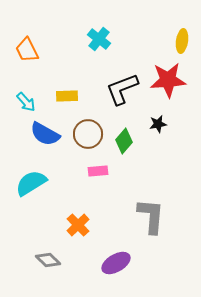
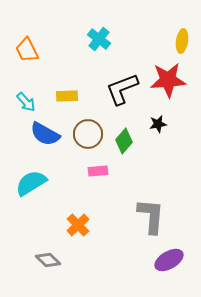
purple ellipse: moved 53 px right, 3 px up
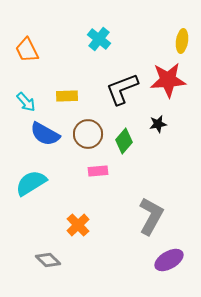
gray L-shape: rotated 24 degrees clockwise
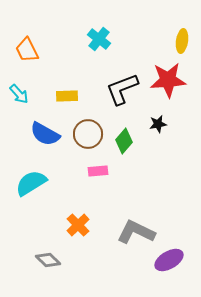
cyan arrow: moved 7 px left, 8 px up
gray L-shape: moved 15 px left, 16 px down; rotated 93 degrees counterclockwise
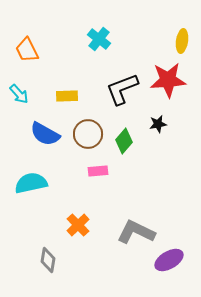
cyan semicircle: rotated 20 degrees clockwise
gray diamond: rotated 55 degrees clockwise
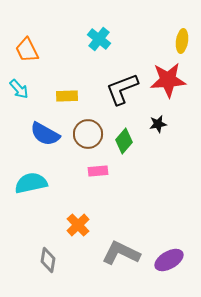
cyan arrow: moved 5 px up
gray L-shape: moved 15 px left, 21 px down
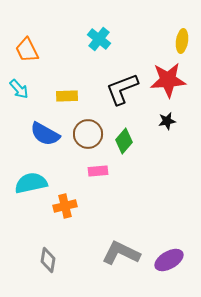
black star: moved 9 px right, 3 px up
orange cross: moved 13 px left, 19 px up; rotated 30 degrees clockwise
